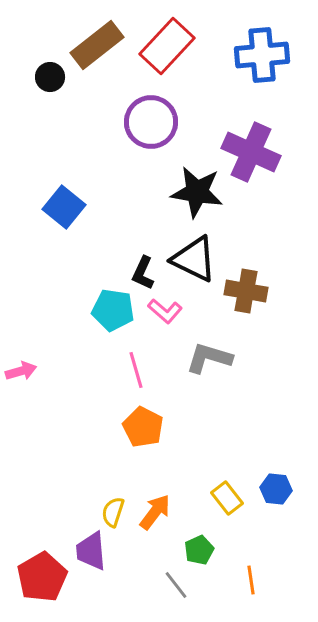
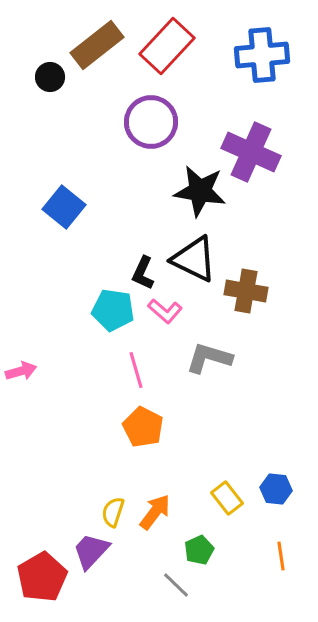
black star: moved 3 px right, 1 px up
purple trapezoid: rotated 48 degrees clockwise
orange line: moved 30 px right, 24 px up
gray line: rotated 8 degrees counterclockwise
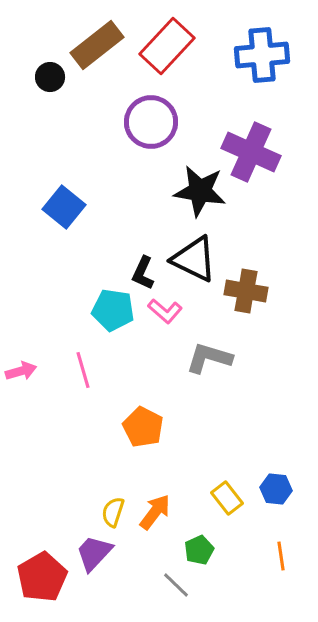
pink line: moved 53 px left
purple trapezoid: moved 3 px right, 2 px down
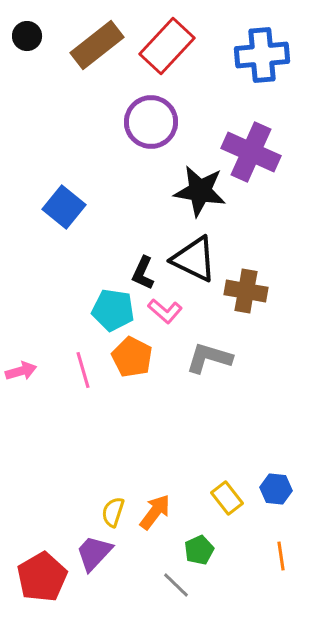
black circle: moved 23 px left, 41 px up
orange pentagon: moved 11 px left, 70 px up
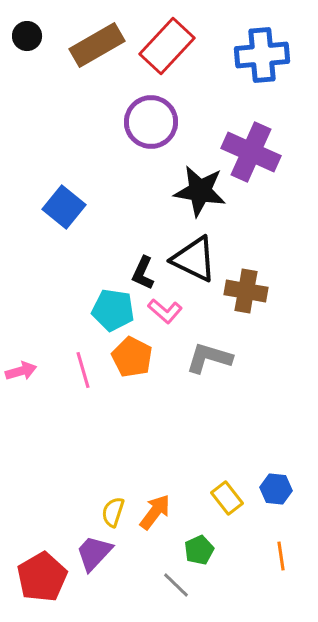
brown rectangle: rotated 8 degrees clockwise
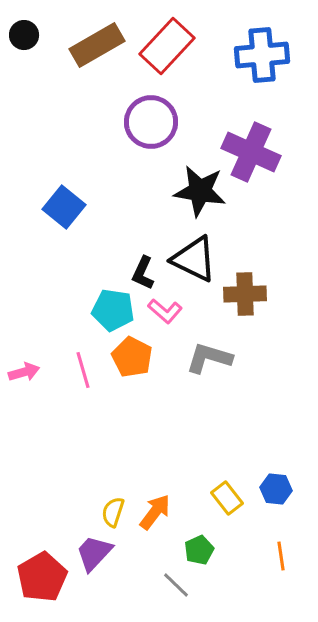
black circle: moved 3 px left, 1 px up
brown cross: moved 1 px left, 3 px down; rotated 12 degrees counterclockwise
pink arrow: moved 3 px right, 1 px down
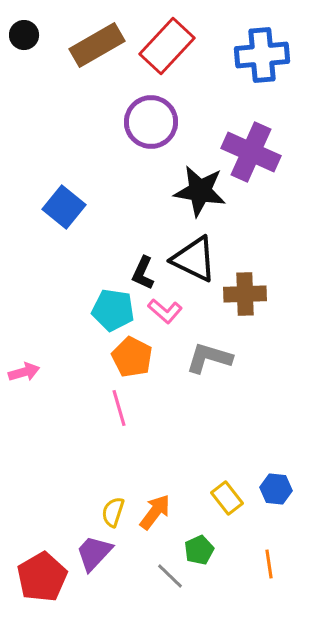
pink line: moved 36 px right, 38 px down
orange line: moved 12 px left, 8 px down
gray line: moved 6 px left, 9 px up
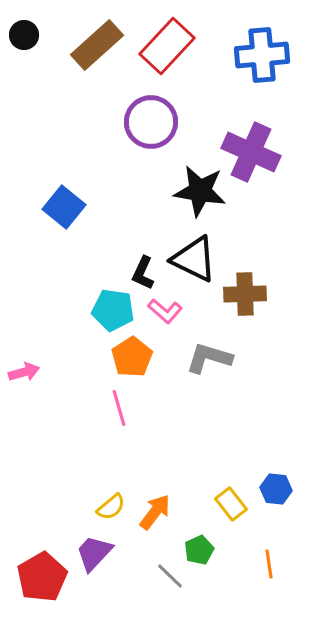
brown rectangle: rotated 12 degrees counterclockwise
orange pentagon: rotated 12 degrees clockwise
yellow rectangle: moved 4 px right, 6 px down
yellow semicircle: moved 2 px left, 5 px up; rotated 148 degrees counterclockwise
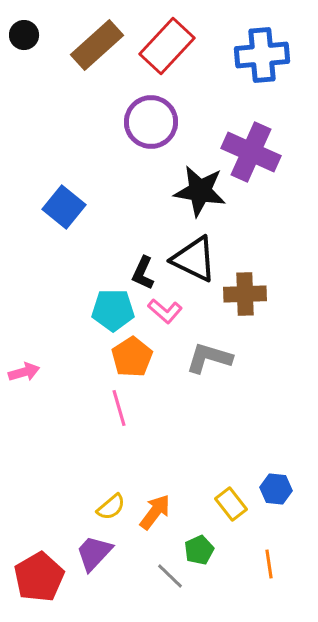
cyan pentagon: rotated 9 degrees counterclockwise
red pentagon: moved 3 px left
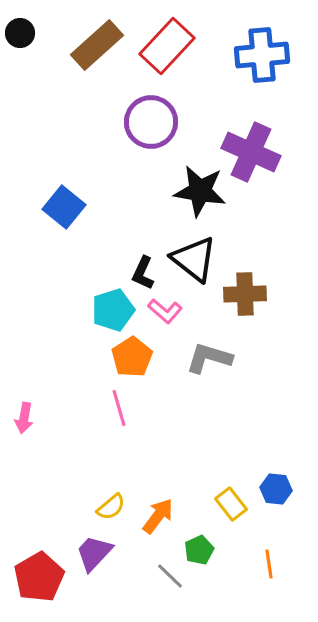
black circle: moved 4 px left, 2 px up
black triangle: rotated 12 degrees clockwise
cyan pentagon: rotated 18 degrees counterclockwise
pink arrow: moved 46 px down; rotated 116 degrees clockwise
orange arrow: moved 3 px right, 4 px down
